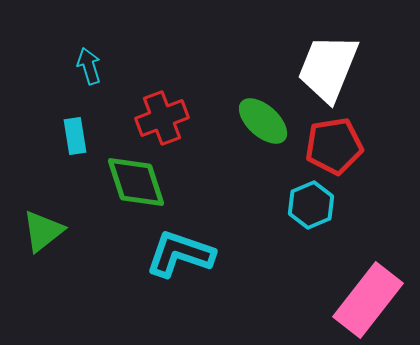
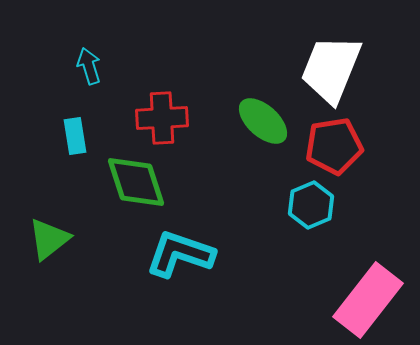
white trapezoid: moved 3 px right, 1 px down
red cross: rotated 18 degrees clockwise
green triangle: moved 6 px right, 8 px down
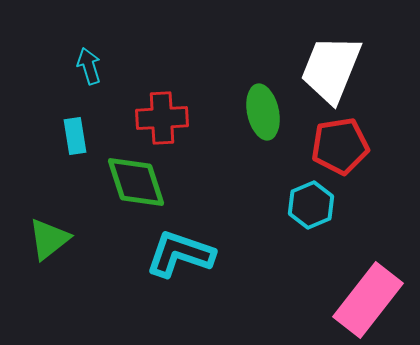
green ellipse: moved 9 px up; rotated 36 degrees clockwise
red pentagon: moved 6 px right
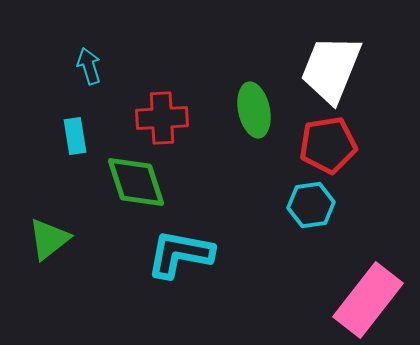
green ellipse: moved 9 px left, 2 px up
red pentagon: moved 12 px left, 1 px up
cyan hexagon: rotated 15 degrees clockwise
cyan L-shape: rotated 8 degrees counterclockwise
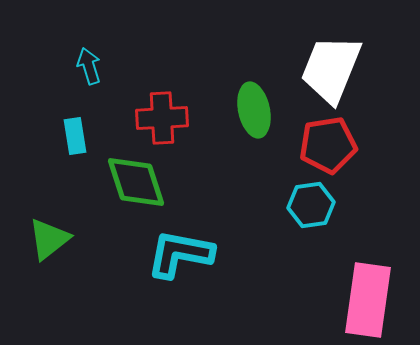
pink rectangle: rotated 30 degrees counterclockwise
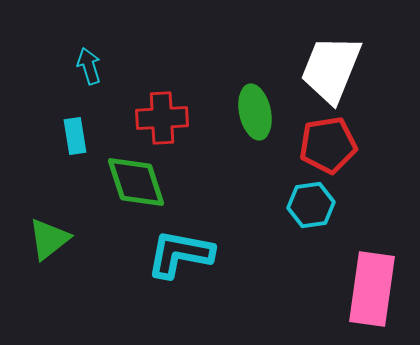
green ellipse: moved 1 px right, 2 px down
pink rectangle: moved 4 px right, 11 px up
